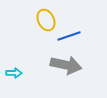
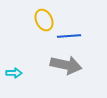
yellow ellipse: moved 2 px left
blue line: rotated 15 degrees clockwise
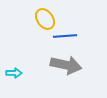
yellow ellipse: moved 1 px right, 1 px up; rotated 10 degrees counterclockwise
blue line: moved 4 px left
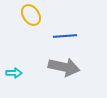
yellow ellipse: moved 14 px left, 4 px up
gray arrow: moved 2 px left, 2 px down
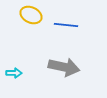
yellow ellipse: rotated 30 degrees counterclockwise
blue line: moved 1 px right, 11 px up; rotated 10 degrees clockwise
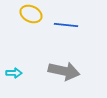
yellow ellipse: moved 1 px up
gray arrow: moved 4 px down
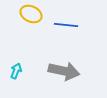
cyan arrow: moved 2 px right, 2 px up; rotated 70 degrees counterclockwise
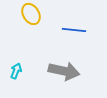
yellow ellipse: rotated 35 degrees clockwise
blue line: moved 8 px right, 5 px down
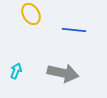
gray arrow: moved 1 px left, 2 px down
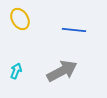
yellow ellipse: moved 11 px left, 5 px down
gray arrow: moved 1 px left, 2 px up; rotated 40 degrees counterclockwise
